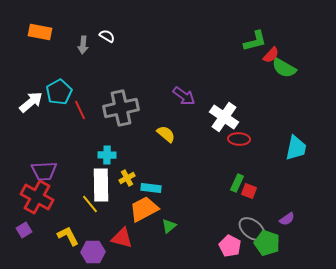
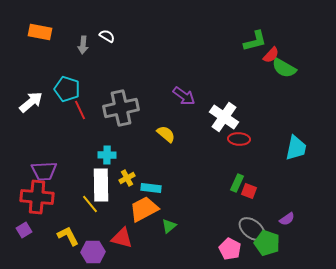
cyan pentagon: moved 8 px right, 3 px up; rotated 25 degrees counterclockwise
red cross: rotated 24 degrees counterclockwise
pink pentagon: moved 3 px down
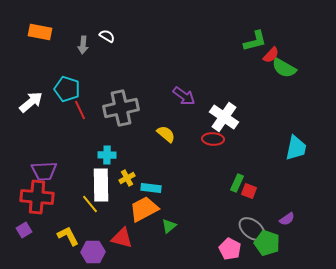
red ellipse: moved 26 px left
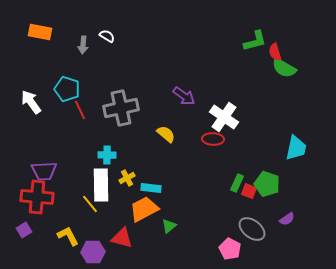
red semicircle: moved 4 px right, 3 px up; rotated 120 degrees clockwise
white arrow: rotated 85 degrees counterclockwise
green pentagon: moved 59 px up
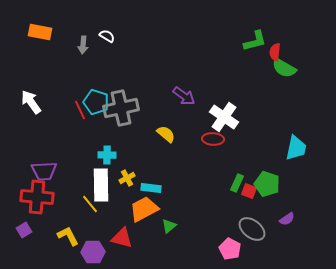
red semicircle: rotated 24 degrees clockwise
cyan pentagon: moved 29 px right, 13 px down
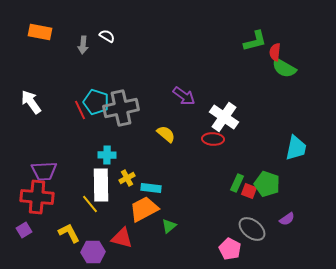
yellow L-shape: moved 1 px right, 3 px up
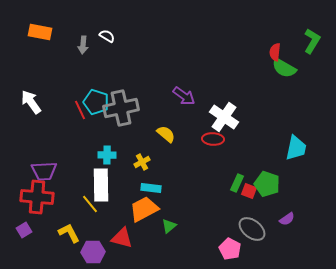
green L-shape: moved 57 px right; rotated 45 degrees counterclockwise
yellow cross: moved 15 px right, 16 px up
